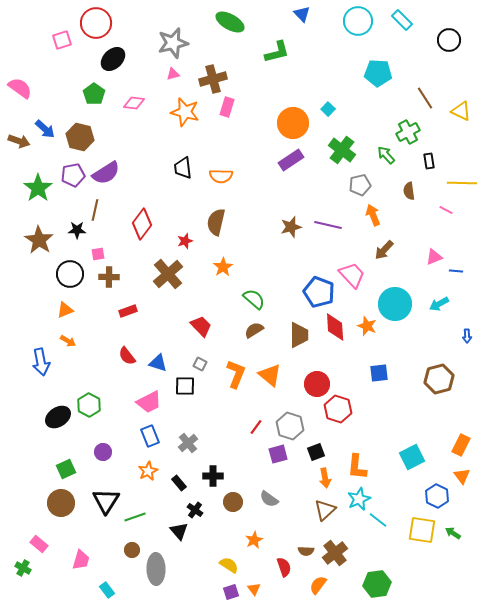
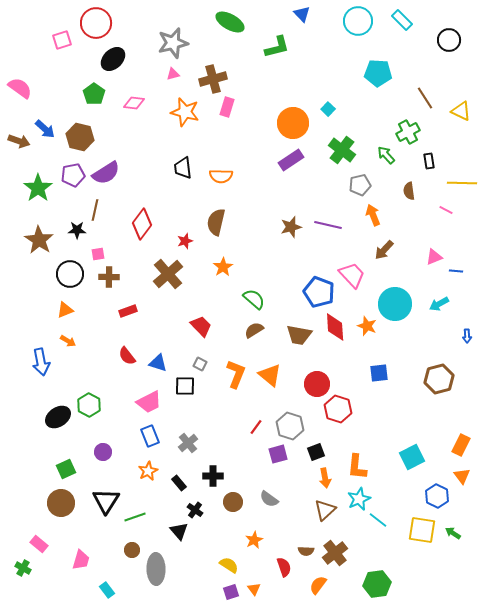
green L-shape at (277, 52): moved 5 px up
brown trapezoid at (299, 335): rotated 100 degrees clockwise
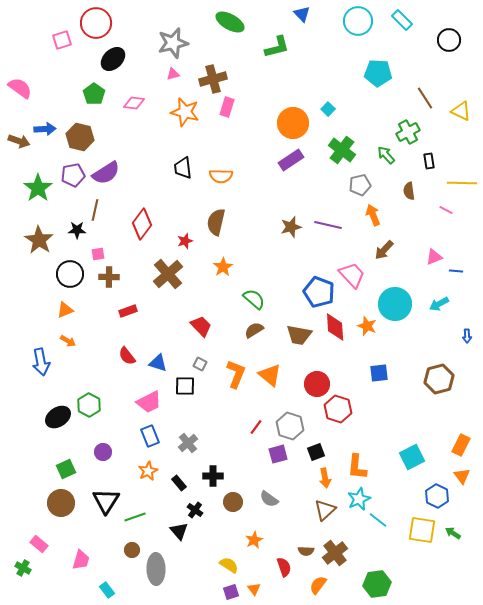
blue arrow at (45, 129): rotated 45 degrees counterclockwise
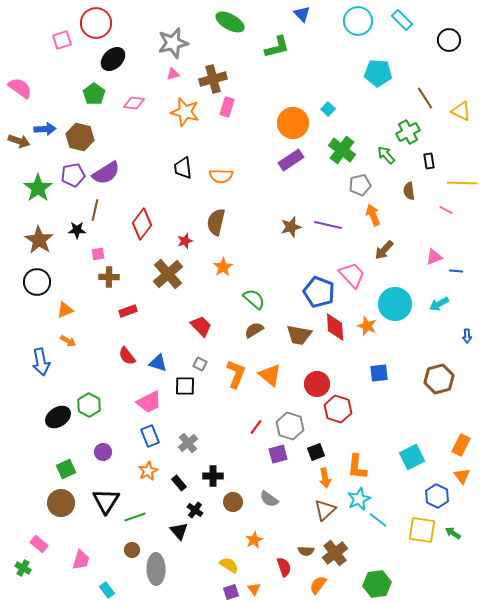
black circle at (70, 274): moved 33 px left, 8 px down
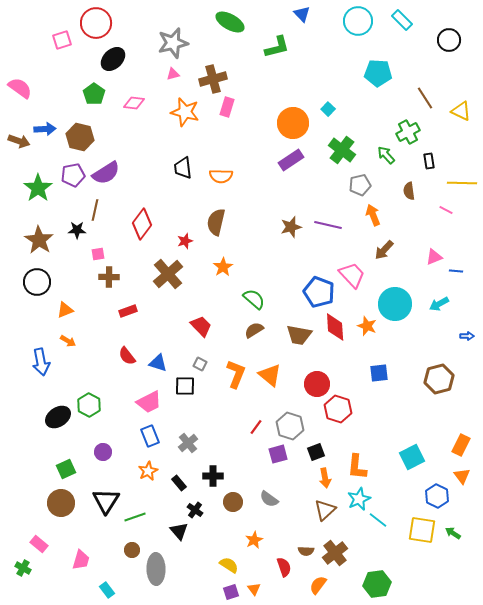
blue arrow at (467, 336): rotated 88 degrees counterclockwise
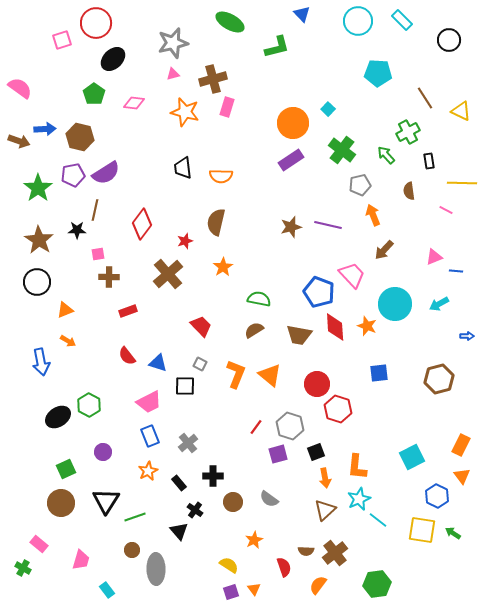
green semicircle at (254, 299): moved 5 px right; rotated 30 degrees counterclockwise
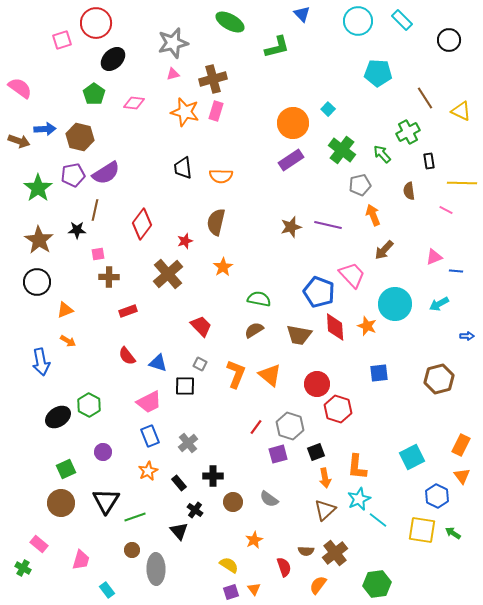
pink rectangle at (227, 107): moved 11 px left, 4 px down
green arrow at (386, 155): moved 4 px left, 1 px up
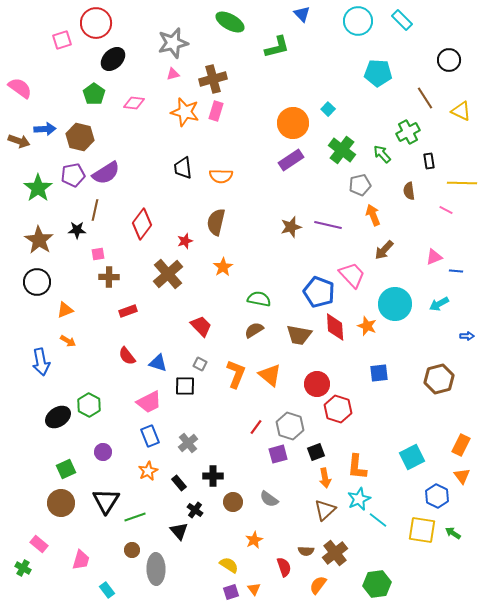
black circle at (449, 40): moved 20 px down
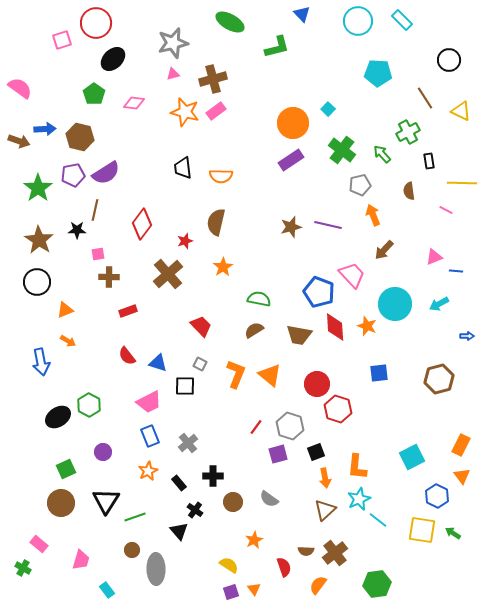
pink rectangle at (216, 111): rotated 36 degrees clockwise
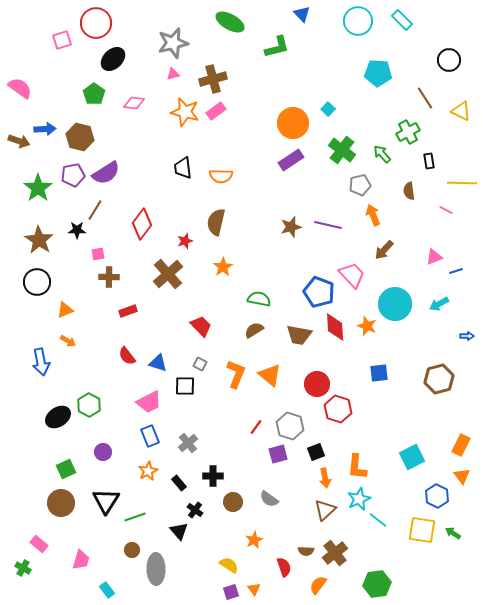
brown line at (95, 210): rotated 20 degrees clockwise
blue line at (456, 271): rotated 24 degrees counterclockwise
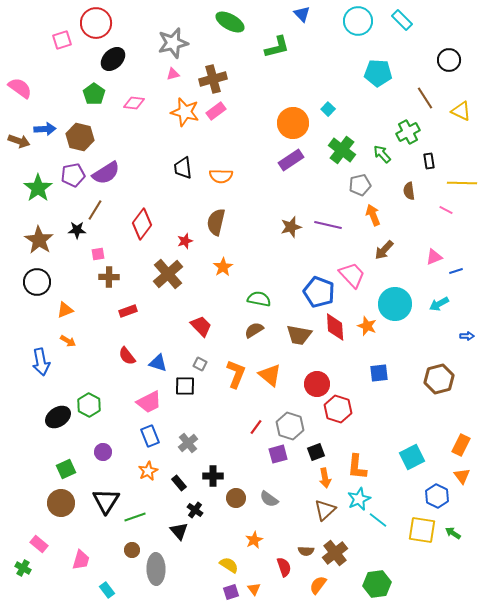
brown circle at (233, 502): moved 3 px right, 4 px up
